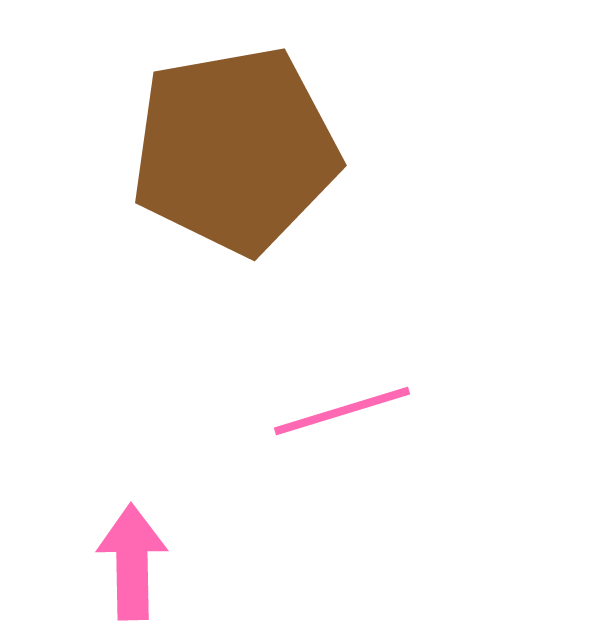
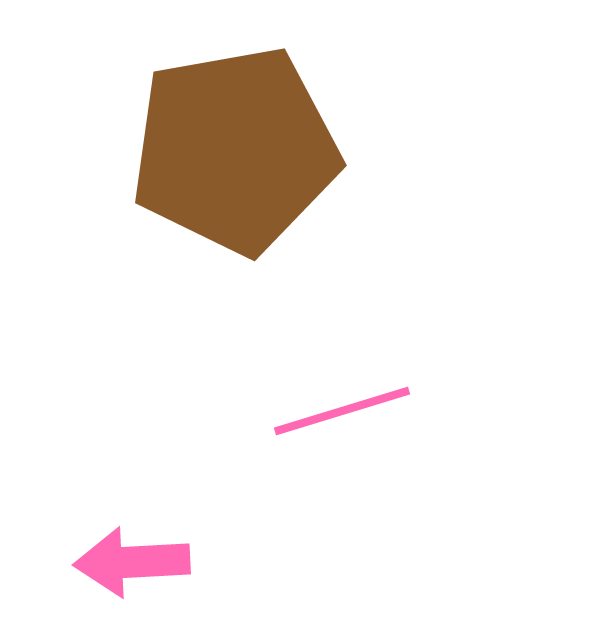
pink arrow: rotated 92 degrees counterclockwise
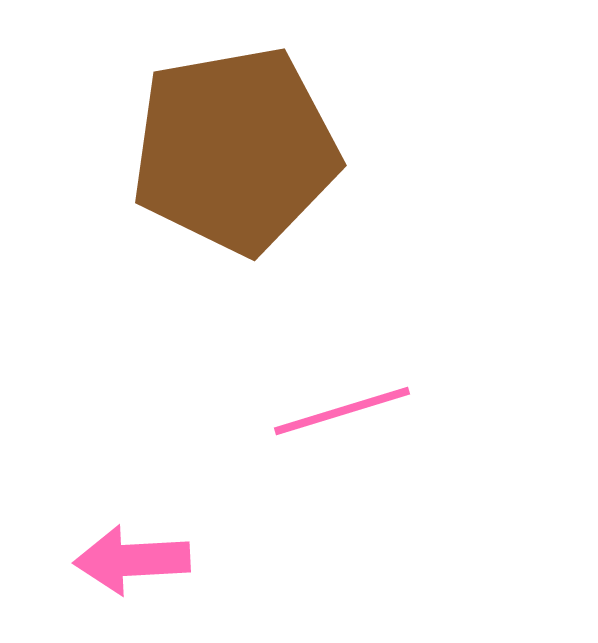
pink arrow: moved 2 px up
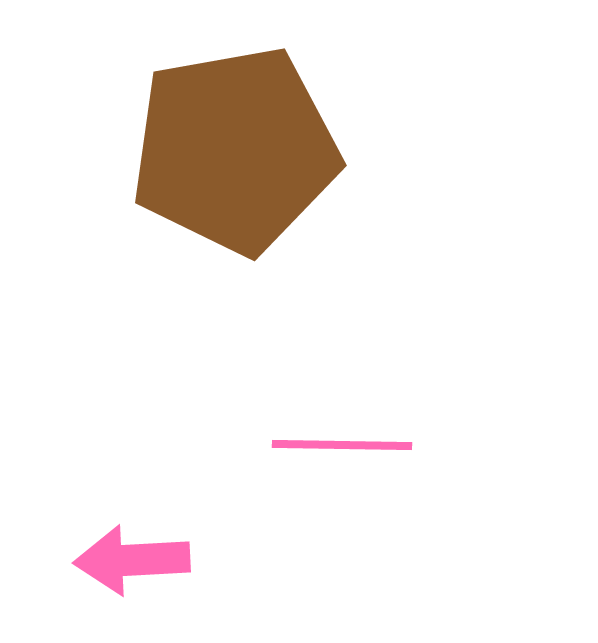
pink line: moved 34 px down; rotated 18 degrees clockwise
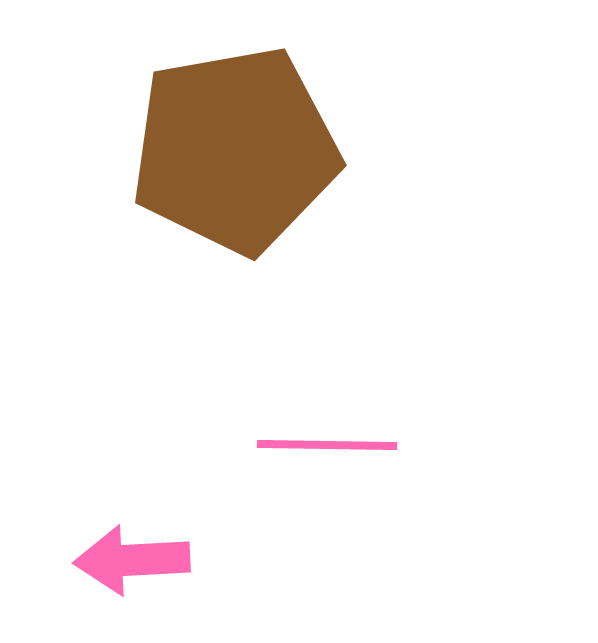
pink line: moved 15 px left
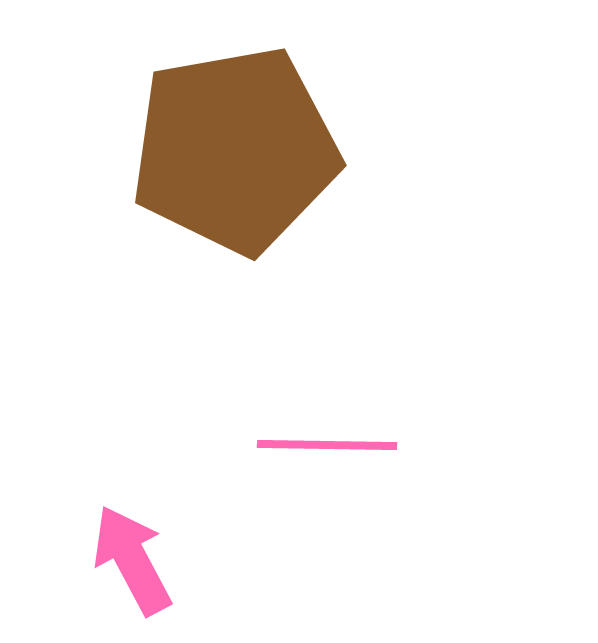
pink arrow: rotated 65 degrees clockwise
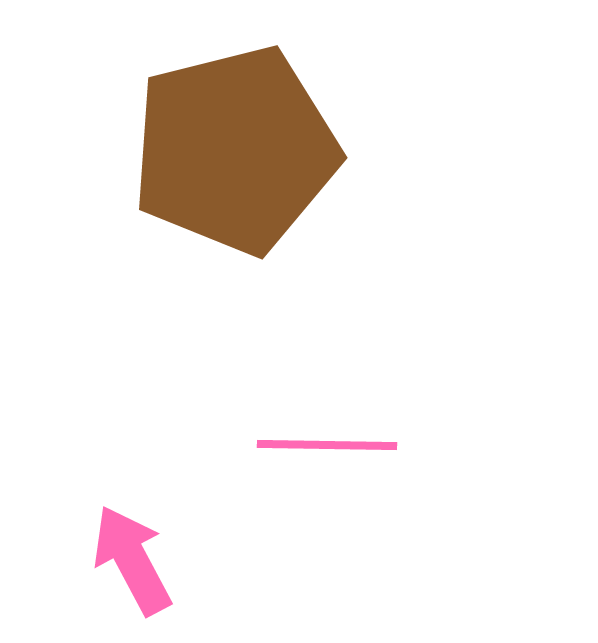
brown pentagon: rotated 4 degrees counterclockwise
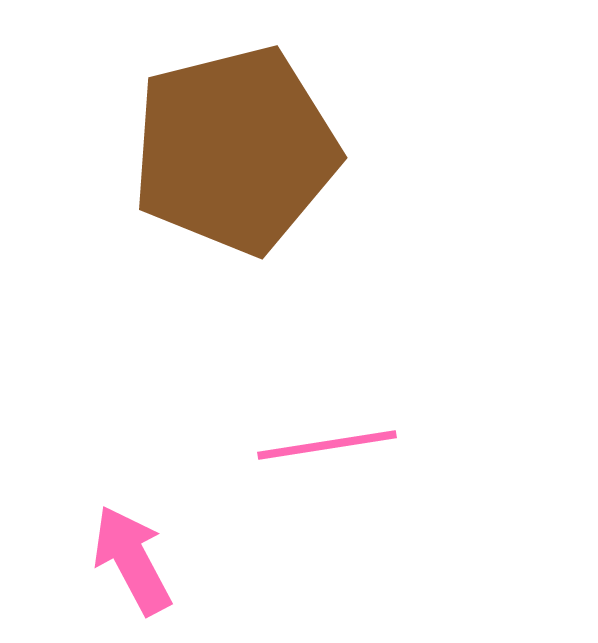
pink line: rotated 10 degrees counterclockwise
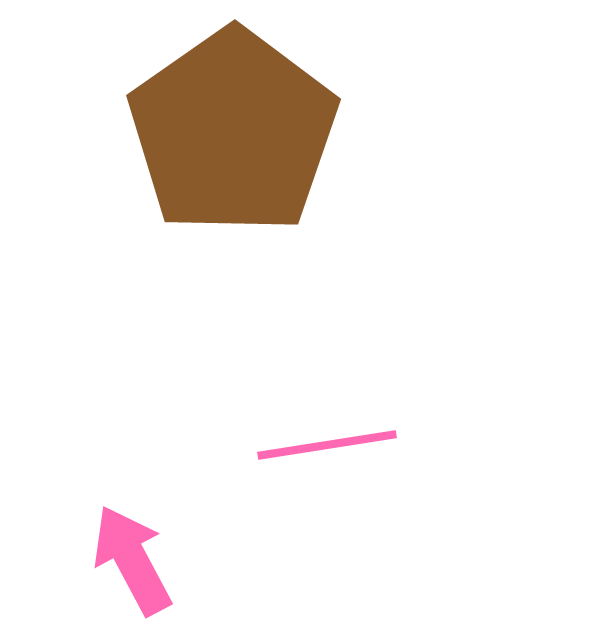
brown pentagon: moved 2 px left, 18 px up; rotated 21 degrees counterclockwise
